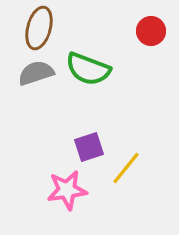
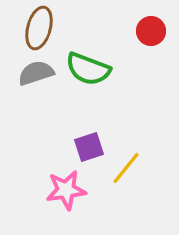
pink star: moved 1 px left
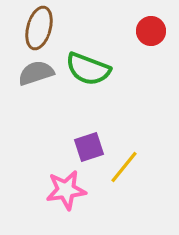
yellow line: moved 2 px left, 1 px up
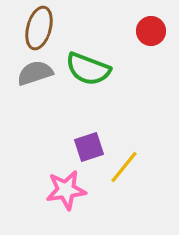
gray semicircle: moved 1 px left
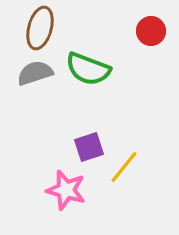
brown ellipse: moved 1 px right
pink star: rotated 24 degrees clockwise
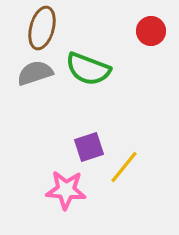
brown ellipse: moved 2 px right
pink star: rotated 12 degrees counterclockwise
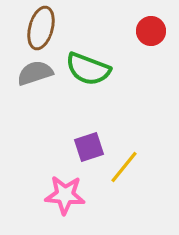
brown ellipse: moved 1 px left
pink star: moved 1 px left, 5 px down
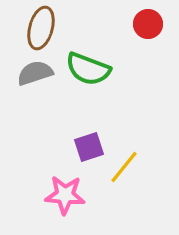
red circle: moved 3 px left, 7 px up
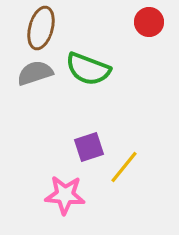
red circle: moved 1 px right, 2 px up
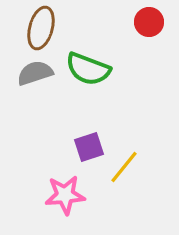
pink star: rotated 9 degrees counterclockwise
